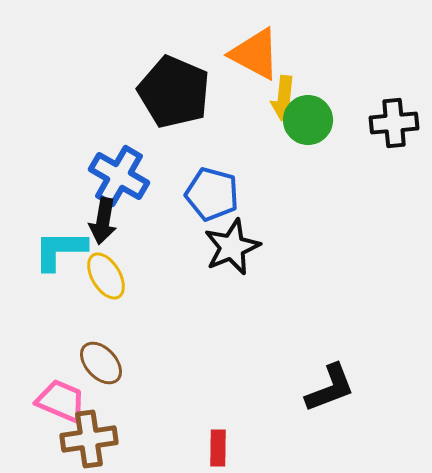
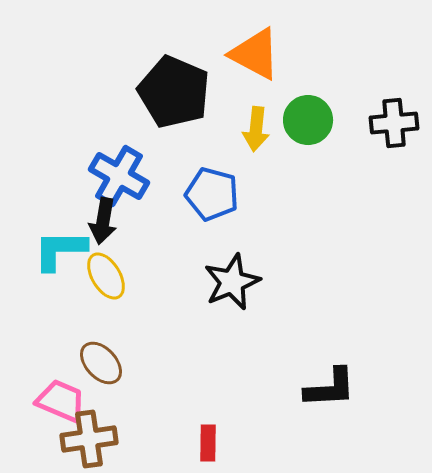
yellow arrow: moved 28 px left, 31 px down
black star: moved 35 px down
black L-shape: rotated 18 degrees clockwise
red rectangle: moved 10 px left, 5 px up
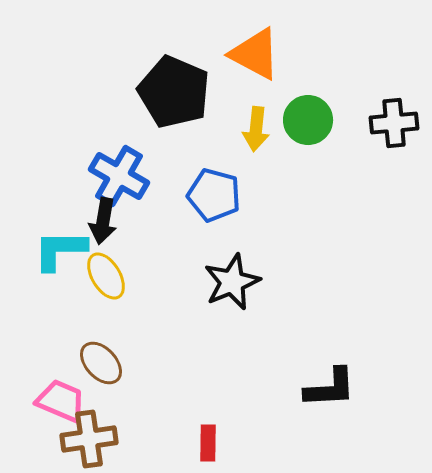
blue pentagon: moved 2 px right, 1 px down
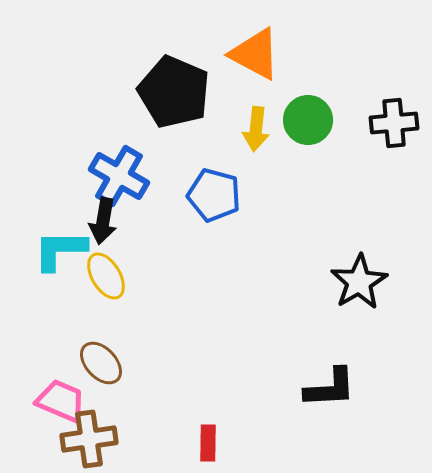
black star: moved 127 px right; rotated 8 degrees counterclockwise
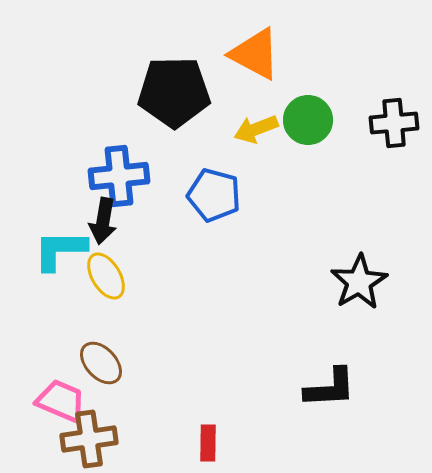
black pentagon: rotated 24 degrees counterclockwise
yellow arrow: rotated 63 degrees clockwise
blue cross: rotated 36 degrees counterclockwise
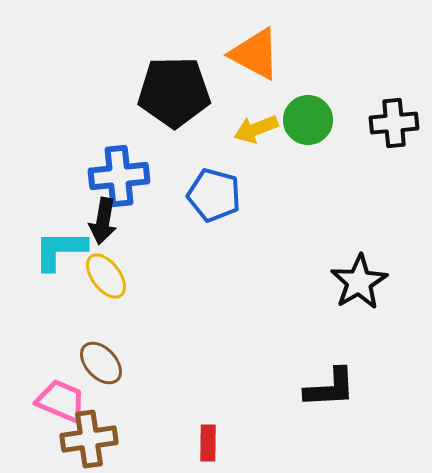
yellow ellipse: rotated 6 degrees counterclockwise
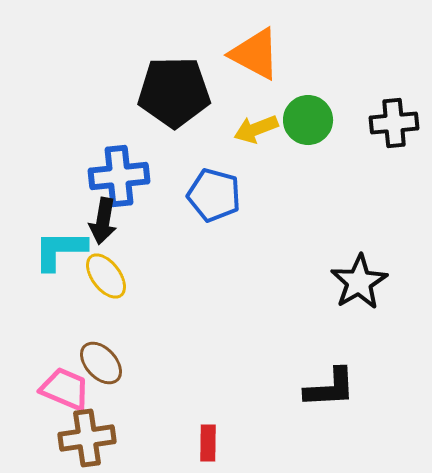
pink trapezoid: moved 4 px right, 12 px up
brown cross: moved 2 px left, 1 px up
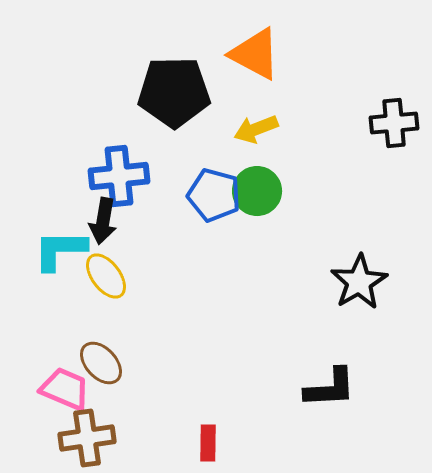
green circle: moved 51 px left, 71 px down
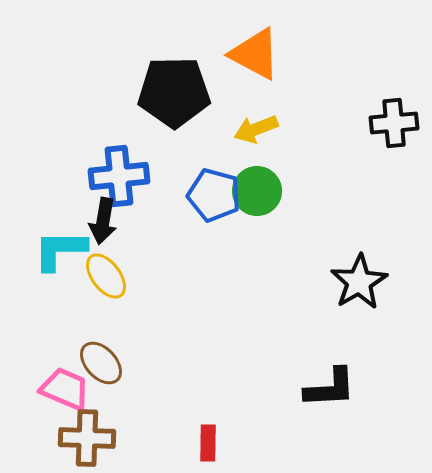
brown cross: rotated 10 degrees clockwise
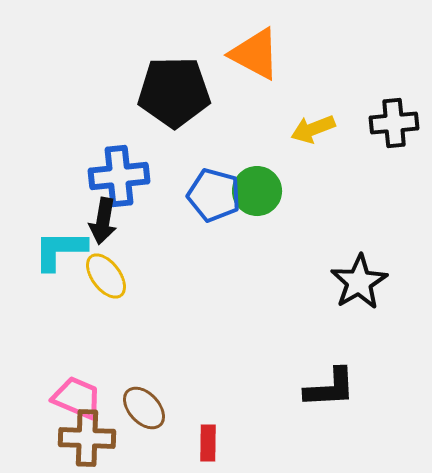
yellow arrow: moved 57 px right
brown ellipse: moved 43 px right, 45 px down
pink trapezoid: moved 12 px right, 9 px down
